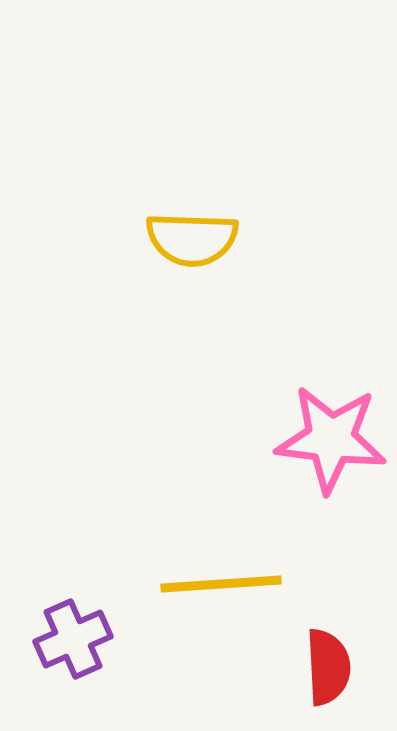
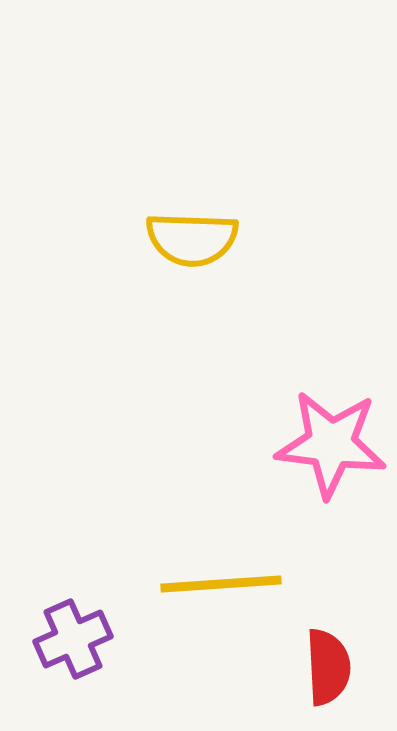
pink star: moved 5 px down
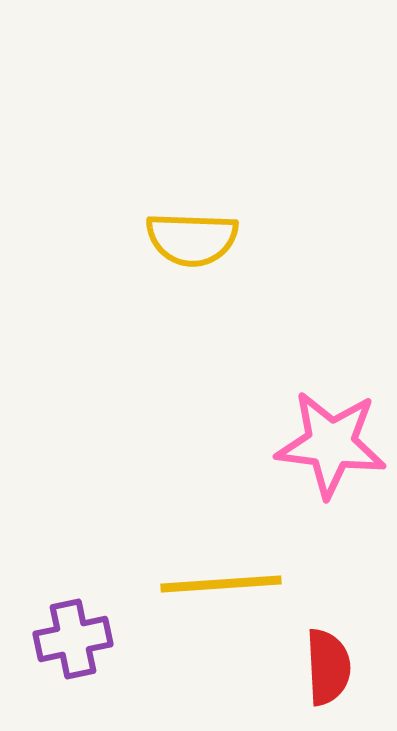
purple cross: rotated 12 degrees clockwise
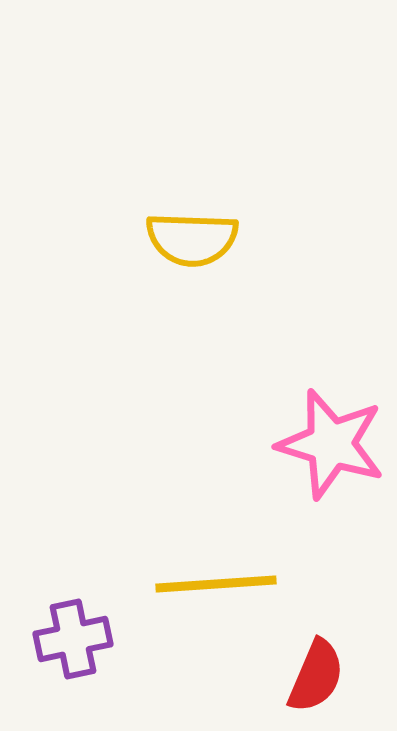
pink star: rotated 10 degrees clockwise
yellow line: moved 5 px left
red semicircle: moved 12 px left, 9 px down; rotated 26 degrees clockwise
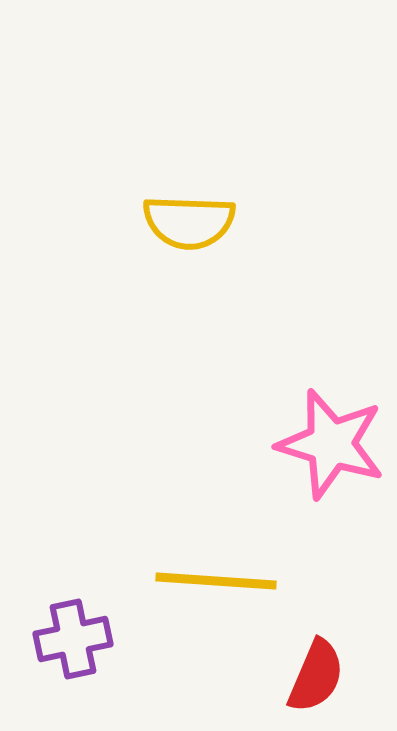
yellow semicircle: moved 3 px left, 17 px up
yellow line: moved 3 px up; rotated 8 degrees clockwise
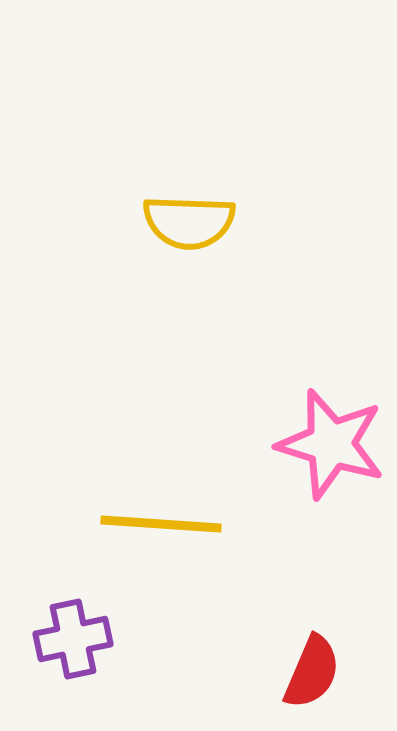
yellow line: moved 55 px left, 57 px up
red semicircle: moved 4 px left, 4 px up
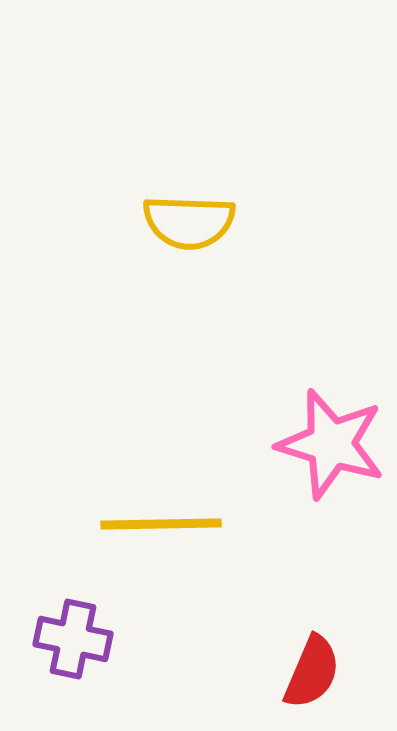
yellow line: rotated 5 degrees counterclockwise
purple cross: rotated 24 degrees clockwise
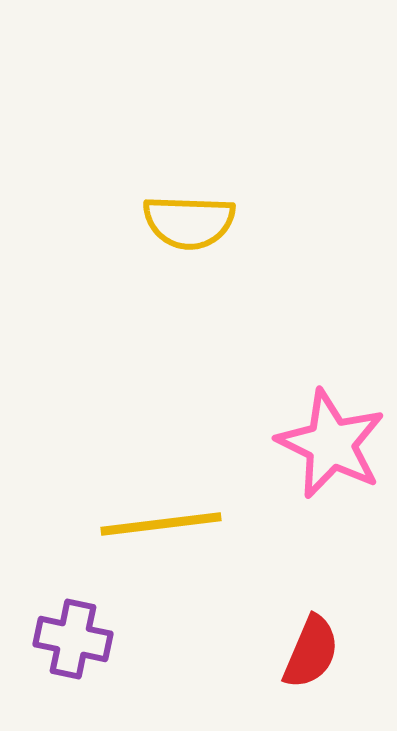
pink star: rotated 9 degrees clockwise
yellow line: rotated 6 degrees counterclockwise
red semicircle: moved 1 px left, 20 px up
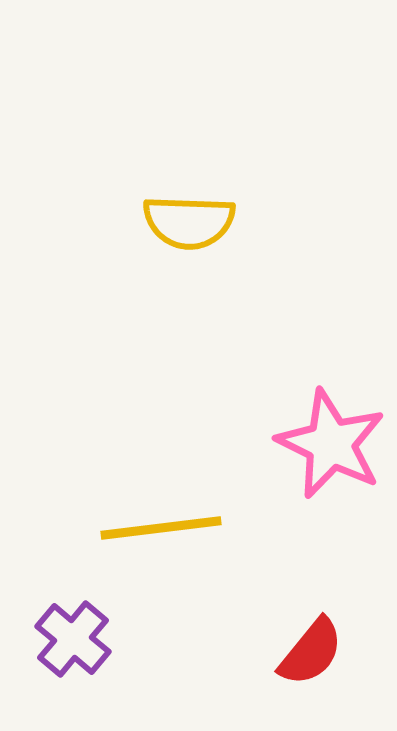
yellow line: moved 4 px down
purple cross: rotated 28 degrees clockwise
red semicircle: rotated 16 degrees clockwise
